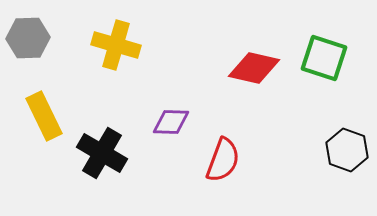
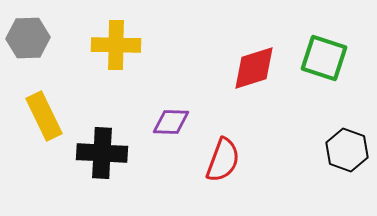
yellow cross: rotated 15 degrees counterclockwise
red diamond: rotated 30 degrees counterclockwise
black cross: rotated 27 degrees counterclockwise
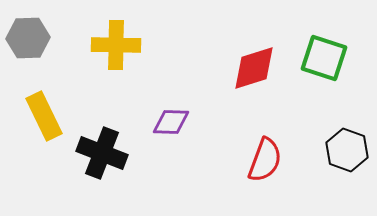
black cross: rotated 18 degrees clockwise
red semicircle: moved 42 px right
